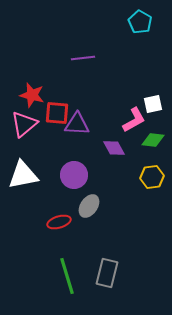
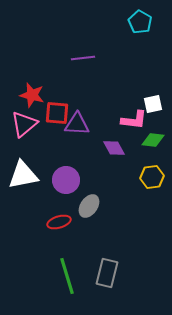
pink L-shape: rotated 36 degrees clockwise
purple circle: moved 8 px left, 5 px down
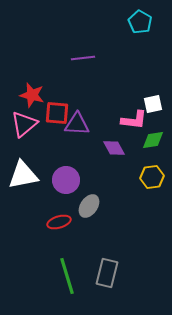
green diamond: rotated 15 degrees counterclockwise
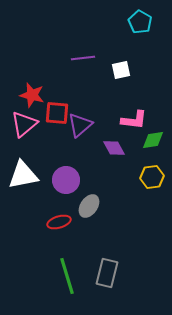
white square: moved 32 px left, 34 px up
purple triangle: moved 3 px right, 1 px down; rotated 44 degrees counterclockwise
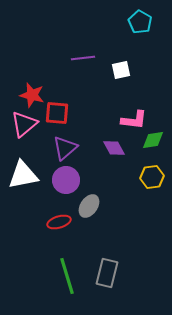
purple triangle: moved 15 px left, 23 px down
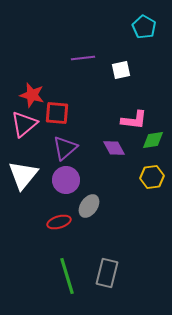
cyan pentagon: moved 4 px right, 5 px down
white triangle: rotated 40 degrees counterclockwise
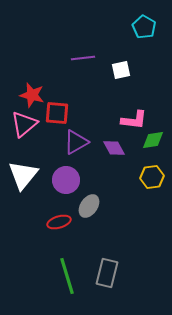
purple triangle: moved 11 px right, 6 px up; rotated 12 degrees clockwise
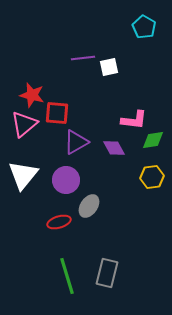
white square: moved 12 px left, 3 px up
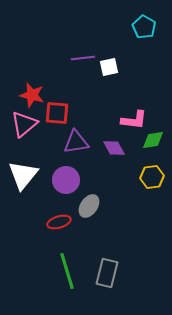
purple triangle: rotated 20 degrees clockwise
green line: moved 5 px up
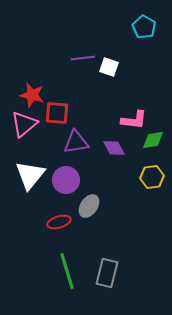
white square: rotated 30 degrees clockwise
white triangle: moved 7 px right
